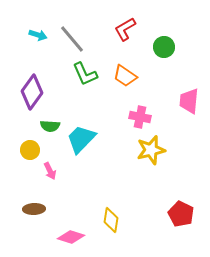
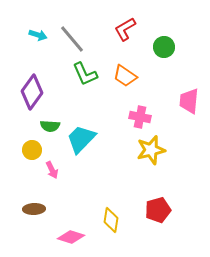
yellow circle: moved 2 px right
pink arrow: moved 2 px right, 1 px up
red pentagon: moved 23 px left, 4 px up; rotated 30 degrees clockwise
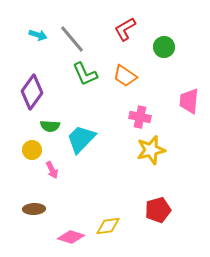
yellow diamond: moved 3 px left, 6 px down; rotated 75 degrees clockwise
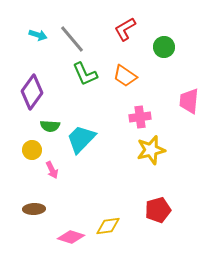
pink cross: rotated 20 degrees counterclockwise
